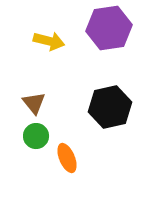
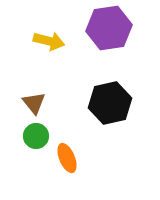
black hexagon: moved 4 px up
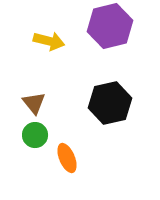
purple hexagon: moved 1 px right, 2 px up; rotated 6 degrees counterclockwise
green circle: moved 1 px left, 1 px up
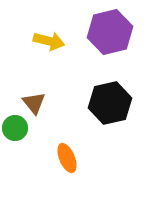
purple hexagon: moved 6 px down
green circle: moved 20 px left, 7 px up
